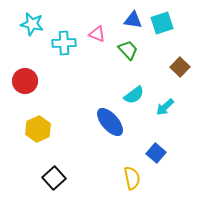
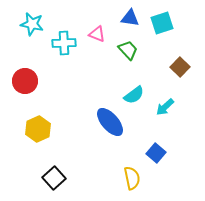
blue triangle: moved 3 px left, 2 px up
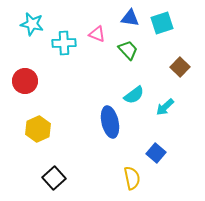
blue ellipse: rotated 28 degrees clockwise
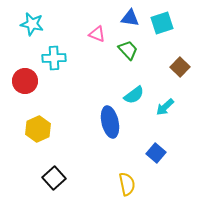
cyan cross: moved 10 px left, 15 px down
yellow semicircle: moved 5 px left, 6 px down
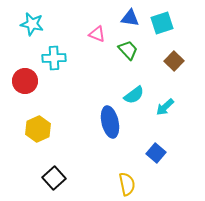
brown square: moved 6 px left, 6 px up
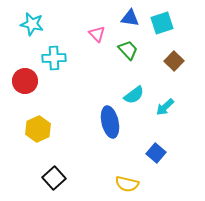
pink triangle: rotated 24 degrees clockwise
yellow semicircle: rotated 115 degrees clockwise
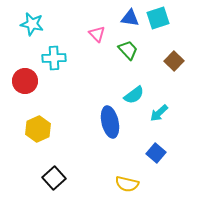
cyan square: moved 4 px left, 5 px up
cyan arrow: moved 6 px left, 6 px down
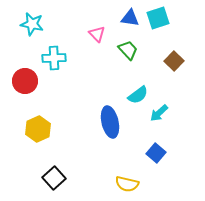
cyan semicircle: moved 4 px right
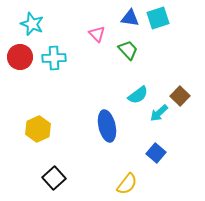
cyan star: rotated 10 degrees clockwise
brown square: moved 6 px right, 35 px down
red circle: moved 5 px left, 24 px up
blue ellipse: moved 3 px left, 4 px down
yellow semicircle: rotated 65 degrees counterclockwise
